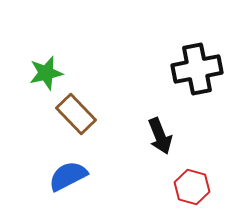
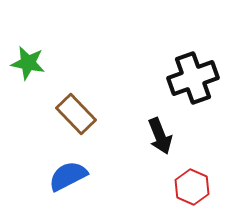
black cross: moved 4 px left, 9 px down; rotated 9 degrees counterclockwise
green star: moved 18 px left, 10 px up; rotated 24 degrees clockwise
red hexagon: rotated 8 degrees clockwise
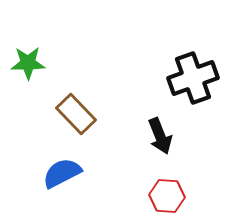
green star: rotated 12 degrees counterclockwise
blue semicircle: moved 6 px left, 3 px up
red hexagon: moved 25 px left, 9 px down; rotated 20 degrees counterclockwise
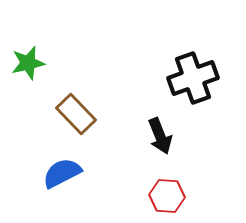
green star: rotated 12 degrees counterclockwise
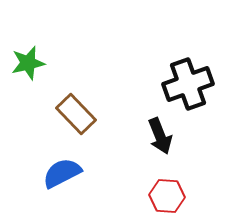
black cross: moved 5 px left, 6 px down
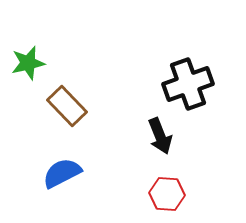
brown rectangle: moved 9 px left, 8 px up
red hexagon: moved 2 px up
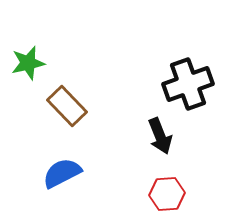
red hexagon: rotated 8 degrees counterclockwise
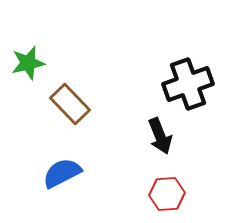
brown rectangle: moved 3 px right, 2 px up
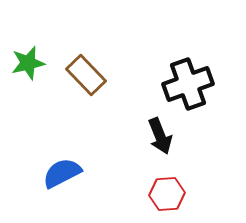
brown rectangle: moved 16 px right, 29 px up
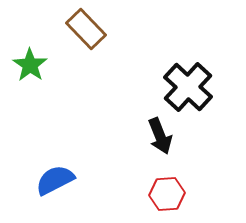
green star: moved 2 px right, 2 px down; rotated 24 degrees counterclockwise
brown rectangle: moved 46 px up
black cross: moved 3 px down; rotated 27 degrees counterclockwise
blue semicircle: moved 7 px left, 7 px down
